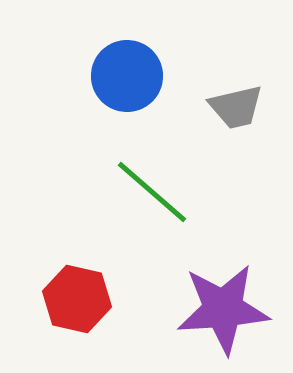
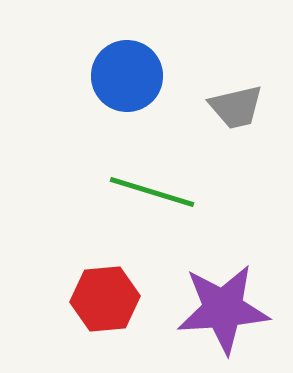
green line: rotated 24 degrees counterclockwise
red hexagon: moved 28 px right; rotated 18 degrees counterclockwise
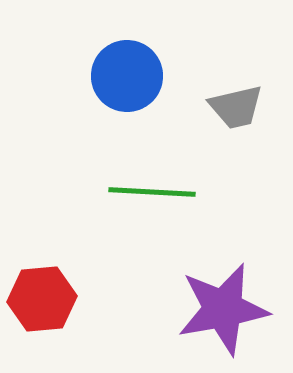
green line: rotated 14 degrees counterclockwise
red hexagon: moved 63 px left
purple star: rotated 6 degrees counterclockwise
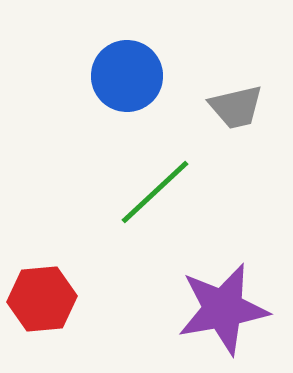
green line: moved 3 px right; rotated 46 degrees counterclockwise
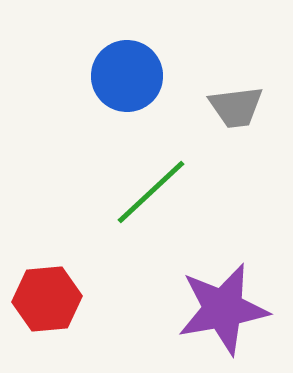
gray trapezoid: rotated 6 degrees clockwise
green line: moved 4 px left
red hexagon: moved 5 px right
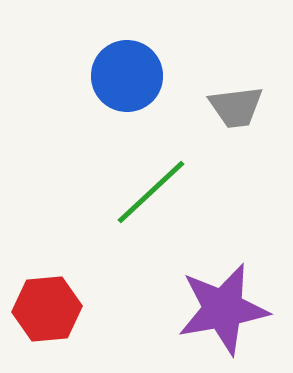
red hexagon: moved 10 px down
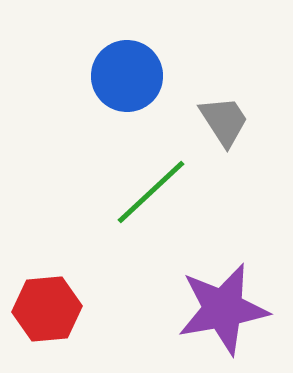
gray trapezoid: moved 12 px left, 14 px down; rotated 116 degrees counterclockwise
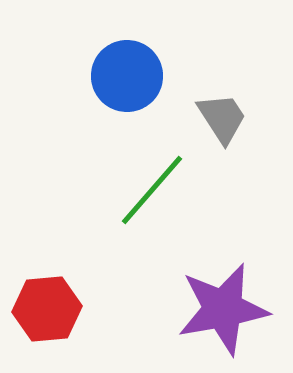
gray trapezoid: moved 2 px left, 3 px up
green line: moved 1 px right, 2 px up; rotated 6 degrees counterclockwise
